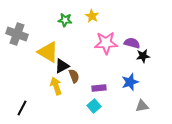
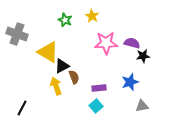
green star: rotated 16 degrees clockwise
brown semicircle: moved 1 px down
cyan square: moved 2 px right
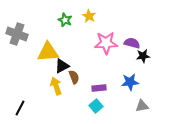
yellow star: moved 3 px left
yellow triangle: rotated 35 degrees counterclockwise
blue star: rotated 12 degrees clockwise
black line: moved 2 px left
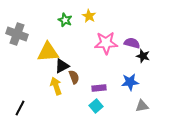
black star: rotated 24 degrees clockwise
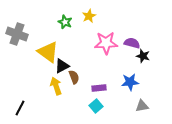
yellow star: rotated 16 degrees clockwise
green star: moved 2 px down
yellow triangle: rotated 40 degrees clockwise
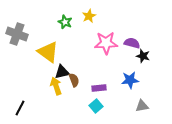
black triangle: moved 6 px down; rotated 14 degrees clockwise
brown semicircle: moved 3 px down
blue star: moved 2 px up
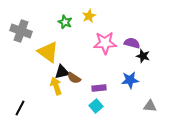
gray cross: moved 4 px right, 3 px up
pink star: moved 1 px left
brown semicircle: moved 2 px up; rotated 144 degrees clockwise
gray triangle: moved 8 px right; rotated 16 degrees clockwise
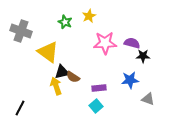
black star: rotated 16 degrees counterclockwise
brown semicircle: moved 1 px left, 1 px up
gray triangle: moved 2 px left, 7 px up; rotated 16 degrees clockwise
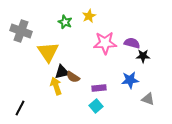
yellow triangle: rotated 20 degrees clockwise
